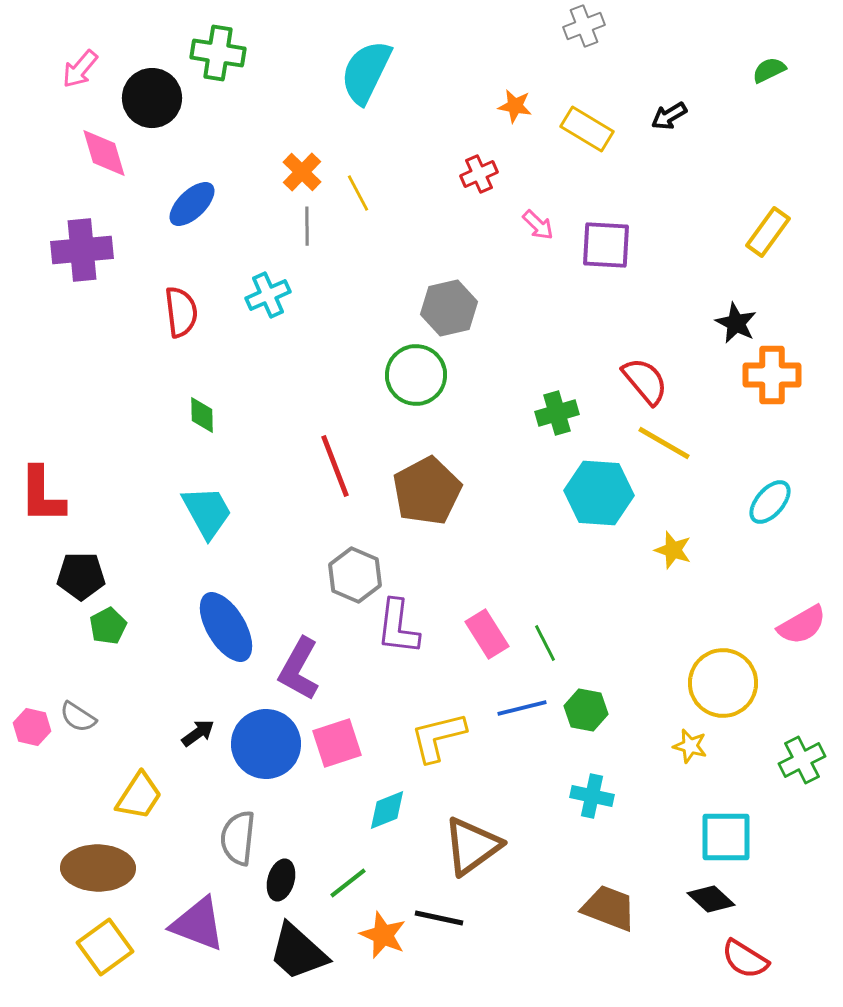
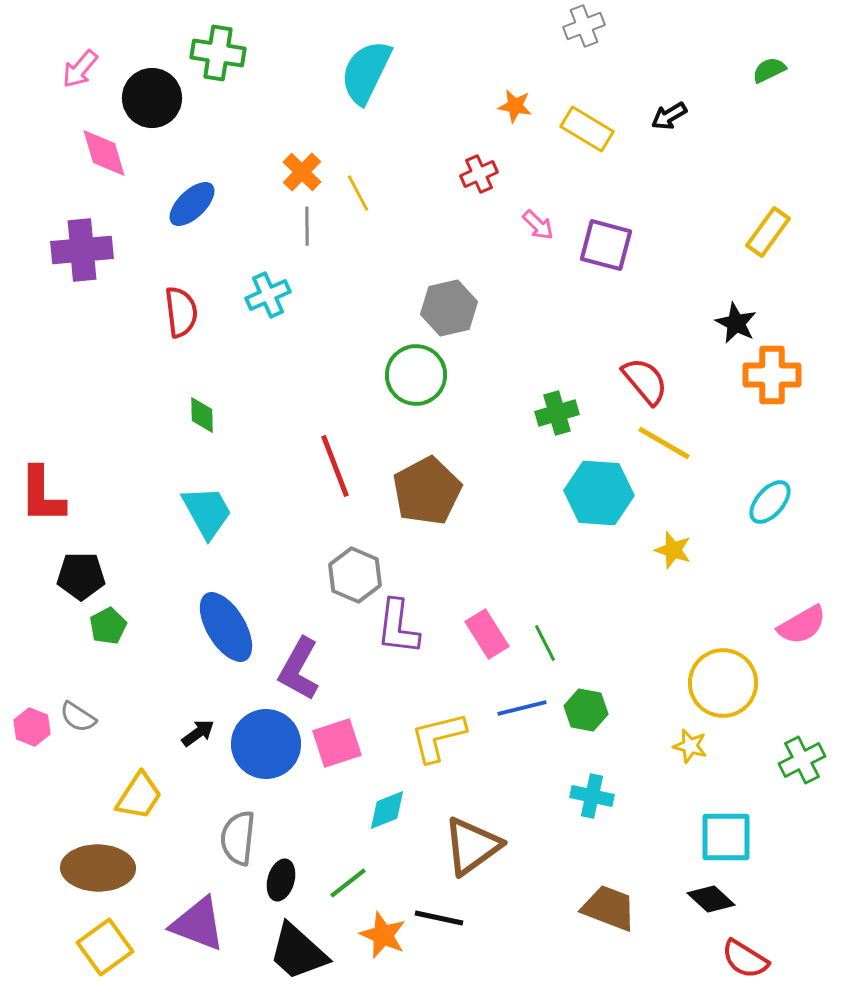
purple square at (606, 245): rotated 12 degrees clockwise
pink hexagon at (32, 727): rotated 9 degrees clockwise
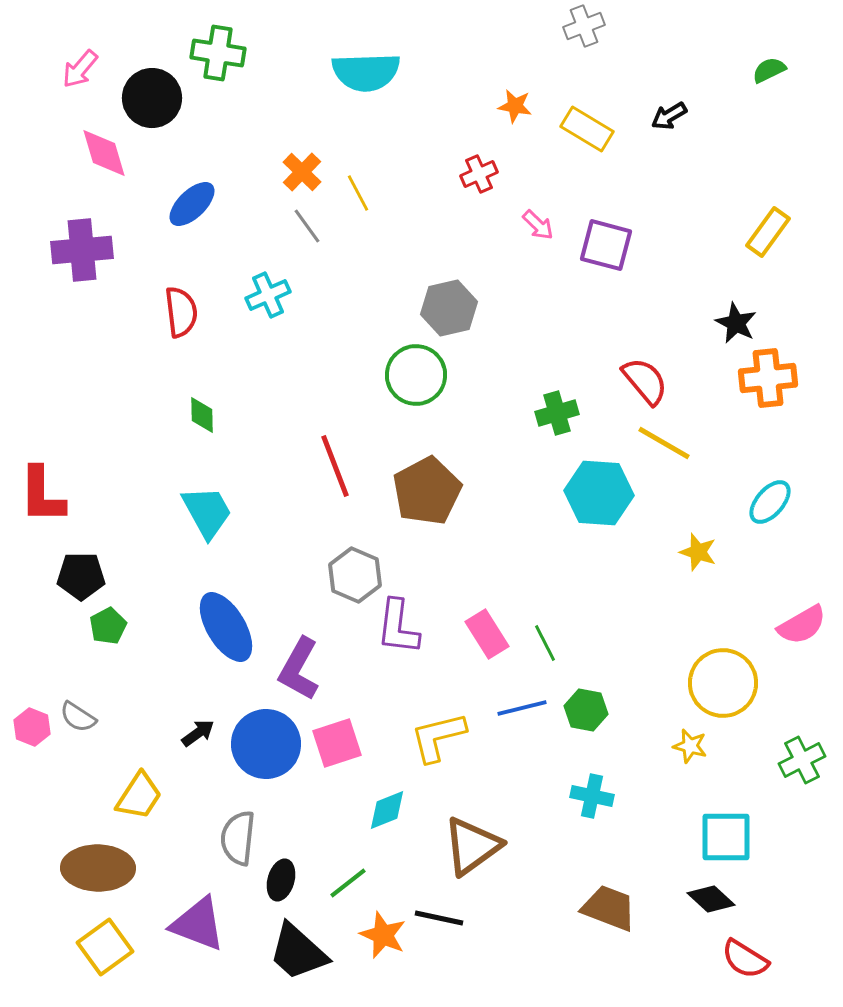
cyan semicircle at (366, 72): rotated 118 degrees counterclockwise
gray line at (307, 226): rotated 36 degrees counterclockwise
orange cross at (772, 375): moved 4 px left, 3 px down; rotated 6 degrees counterclockwise
yellow star at (673, 550): moved 25 px right, 2 px down
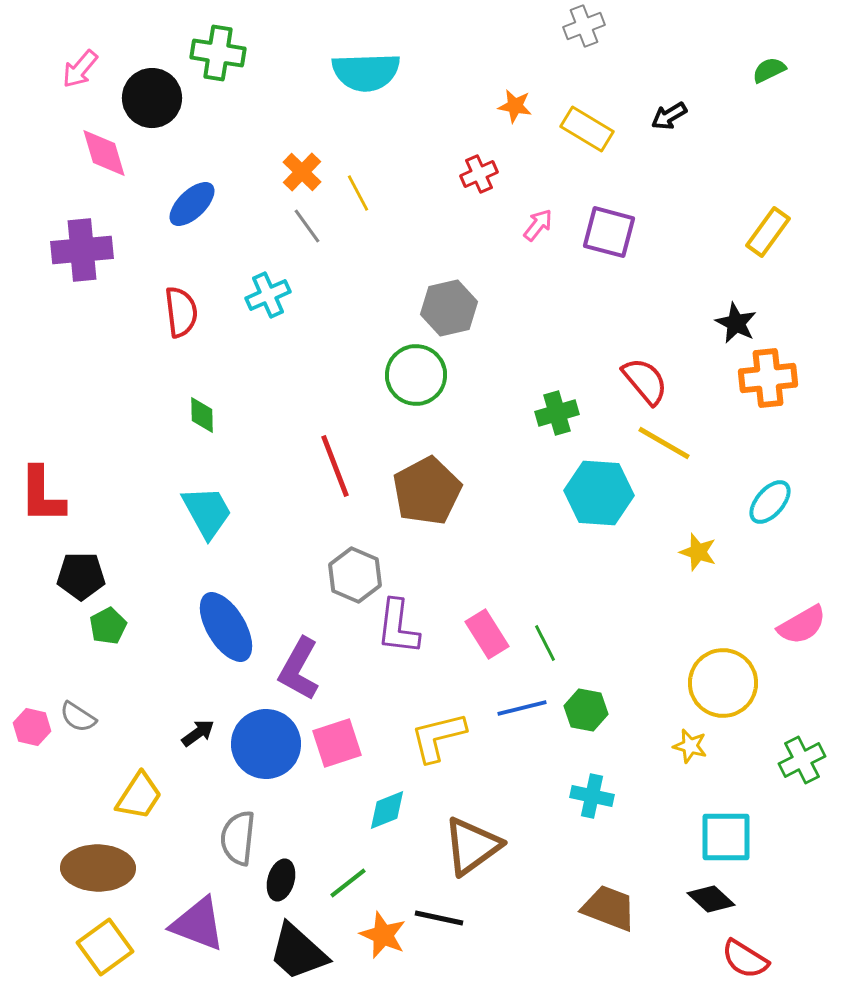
pink arrow at (538, 225): rotated 96 degrees counterclockwise
purple square at (606, 245): moved 3 px right, 13 px up
pink hexagon at (32, 727): rotated 9 degrees counterclockwise
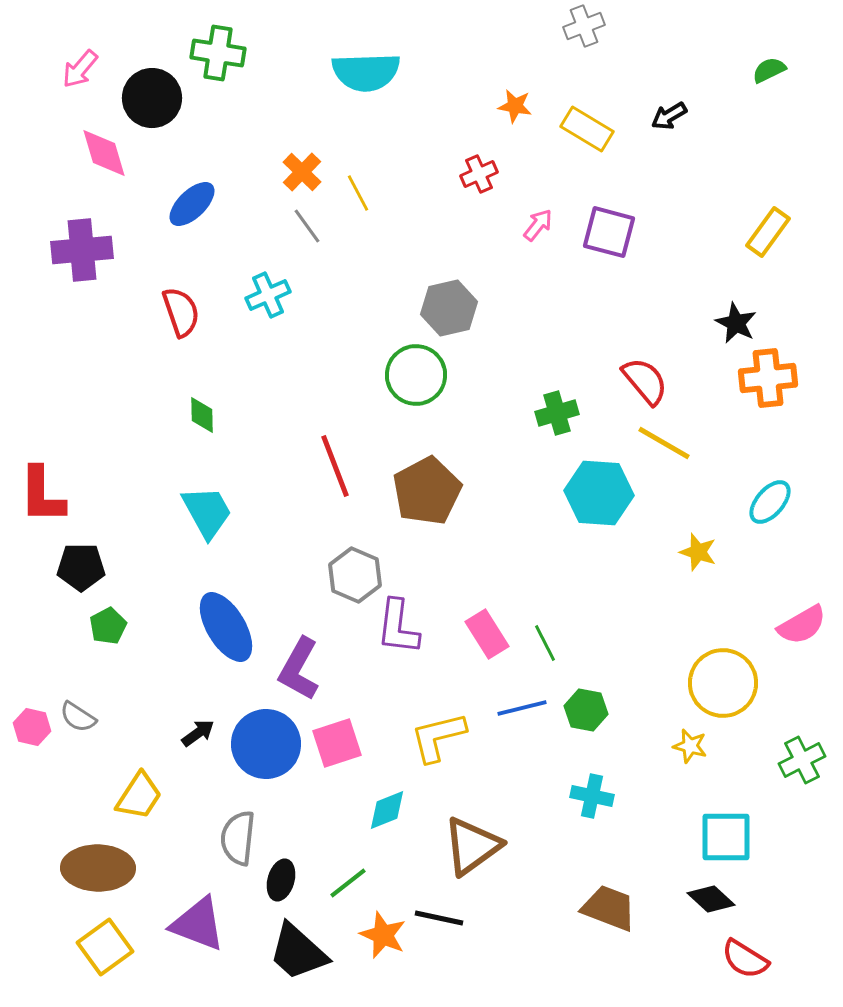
red semicircle at (181, 312): rotated 12 degrees counterclockwise
black pentagon at (81, 576): moved 9 px up
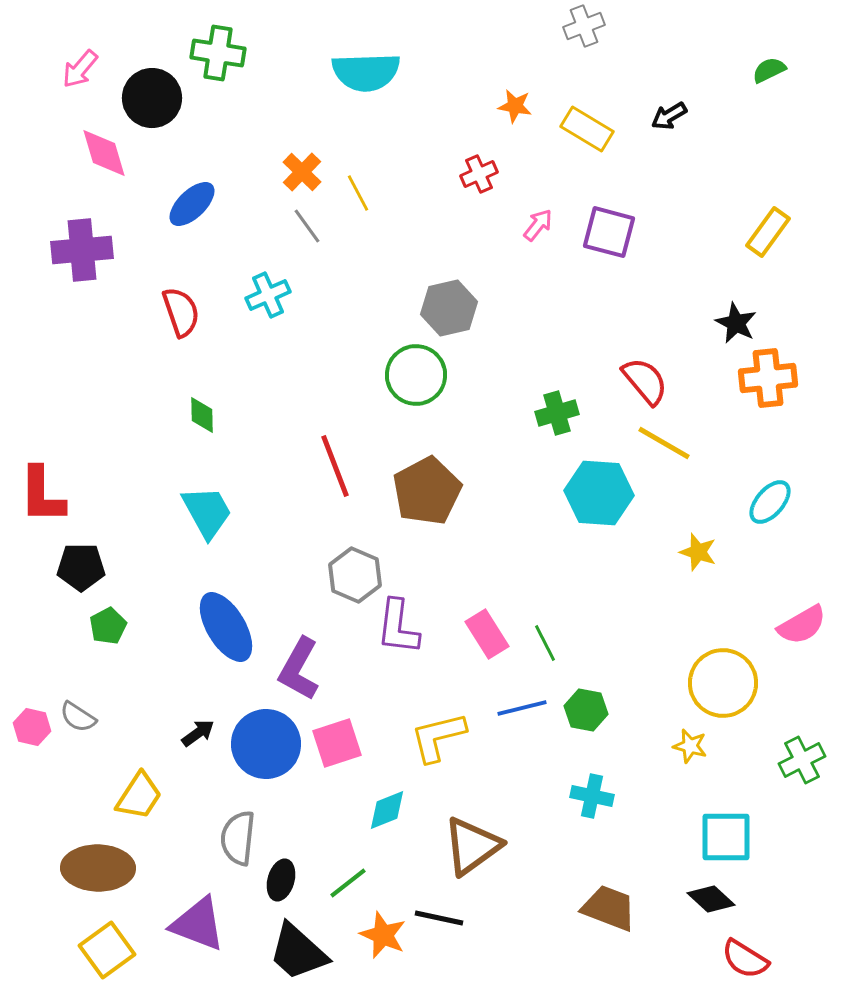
yellow square at (105, 947): moved 2 px right, 3 px down
